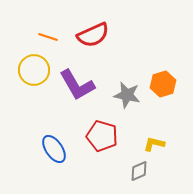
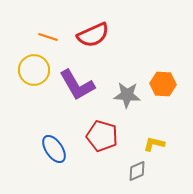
orange hexagon: rotated 20 degrees clockwise
gray star: rotated 8 degrees counterclockwise
gray diamond: moved 2 px left
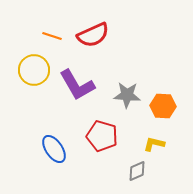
orange line: moved 4 px right, 1 px up
orange hexagon: moved 22 px down
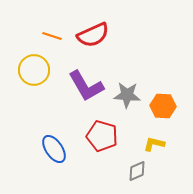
purple L-shape: moved 9 px right, 1 px down
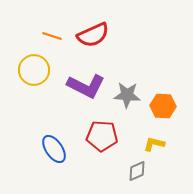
purple L-shape: rotated 33 degrees counterclockwise
red pentagon: rotated 12 degrees counterclockwise
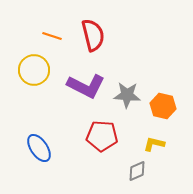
red semicircle: rotated 80 degrees counterclockwise
orange hexagon: rotated 10 degrees clockwise
blue ellipse: moved 15 px left, 1 px up
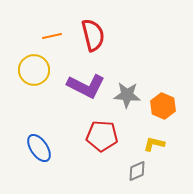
orange line: rotated 30 degrees counterclockwise
orange hexagon: rotated 10 degrees clockwise
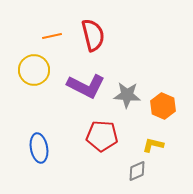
yellow L-shape: moved 1 px left, 1 px down
blue ellipse: rotated 24 degrees clockwise
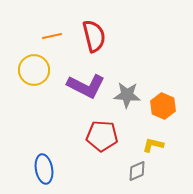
red semicircle: moved 1 px right, 1 px down
blue ellipse: moved 5 px right, 21 px down
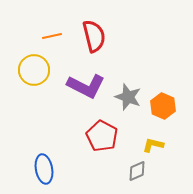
gray star: moved 1 px right, 2 px down; rotated 16 degrees clockwise
red pentagon: rotated 24 degrees clockwise
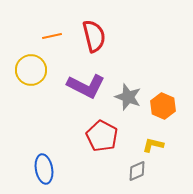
yellow circle: moved 3 px left
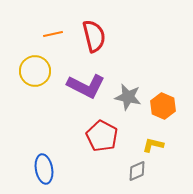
orange line: moved 1 px right, 2 px up
yellow circle: moved 4 px right, 1 px down
gray star: rotated 8 degrees counterclockwise
